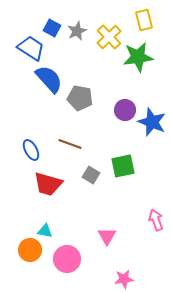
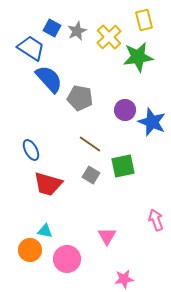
brown line: moved 20 px right; rotated 15 degrees clockwise
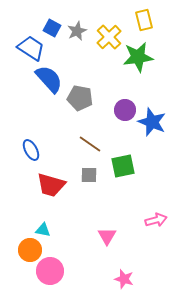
gray square: moved 2 px left; rotated 30 degrees counterclockwise
red trapezoid: moved 3 px right, 1 px down
pink arrow: rotated 95 degrees clockwise
cyan triangle: moved 2 px left, 1 px up
pink circle: moved 17 px left, 12 px down
pink star: rotated 24 degrees clockwise
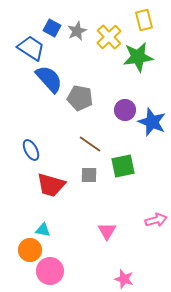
pink triangle: moved 5 px up
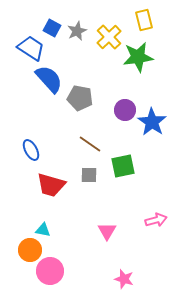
blue star: rotated 12 degrees clockwise
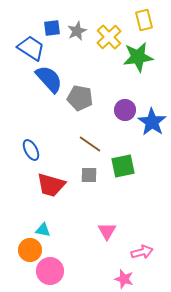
blue square: rotated 36 degrees counterclockwise
pink arrow: moved 14 px left, 32 px down
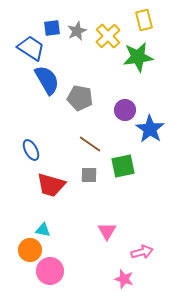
yellow cross: moved 1 px left, 1 px up
blue semicircle: moved 2 px left, 1 px down; rotated 12 degrees clockwise
blue star: moved 2 px left, 7 px down
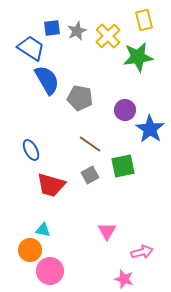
gray square: moved 1 px right; rotated 30 degrees counterclockwise
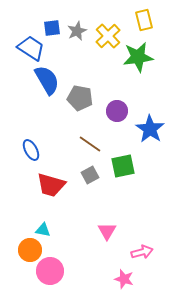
purple circle: moved 8 px left, 1 px down
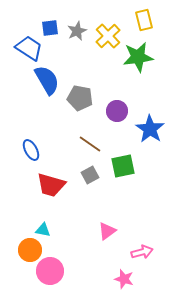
blue square: moved 2 px left
blue trapezoid: moved 2 px left
pink triangle: rotated 24 degrees clockwise
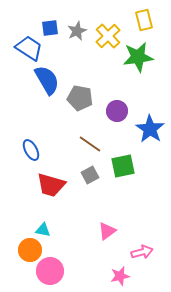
pink star: moved 4 px left, 3 px up; rotated 30 degrees counterclockwise
